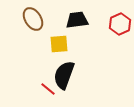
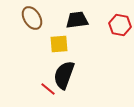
brown ellipse: moved 1 px left, 1 px up
red hexagon: moved 1 px down; rotated 25 degrees counterclockwise
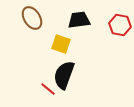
black trapezoid: moved 2 px right
yellow square: moved 2 px right; rotated 24 degrees clockwise
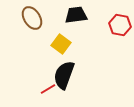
black trapezoid: moved 3 px left, 5 px up
yellow square: rotated 18 degrees clockwise
red line: rotated 70 degrees counterclockwise
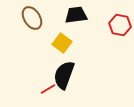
yellow square: moved 1 px right, 1 px up
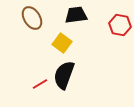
red line: moved 8 px left, 5 px up
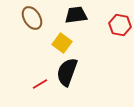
black semicircle: moved 3 px right, 3 px up
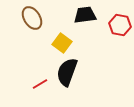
black trapezoid: moved 9 px right
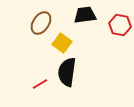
brown ellipse: moved 9 px right, 5 px down; rotated 65 degrees clockwise
black semicircle: rotated 12 degrees counterclockwise
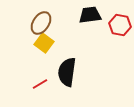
black trapezoid: moved 5 px right
yellow square: moved 18 px left
